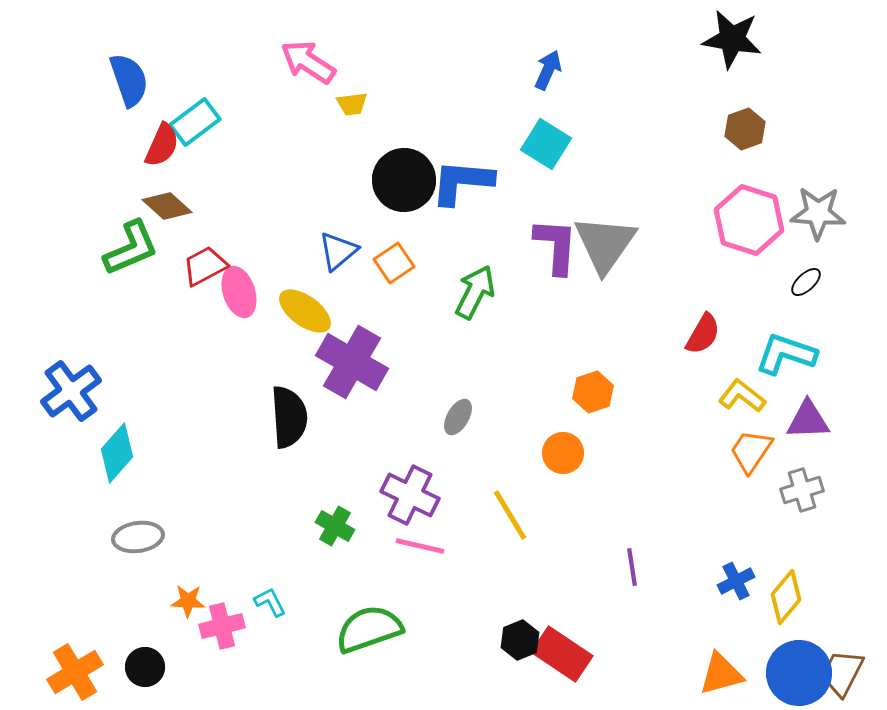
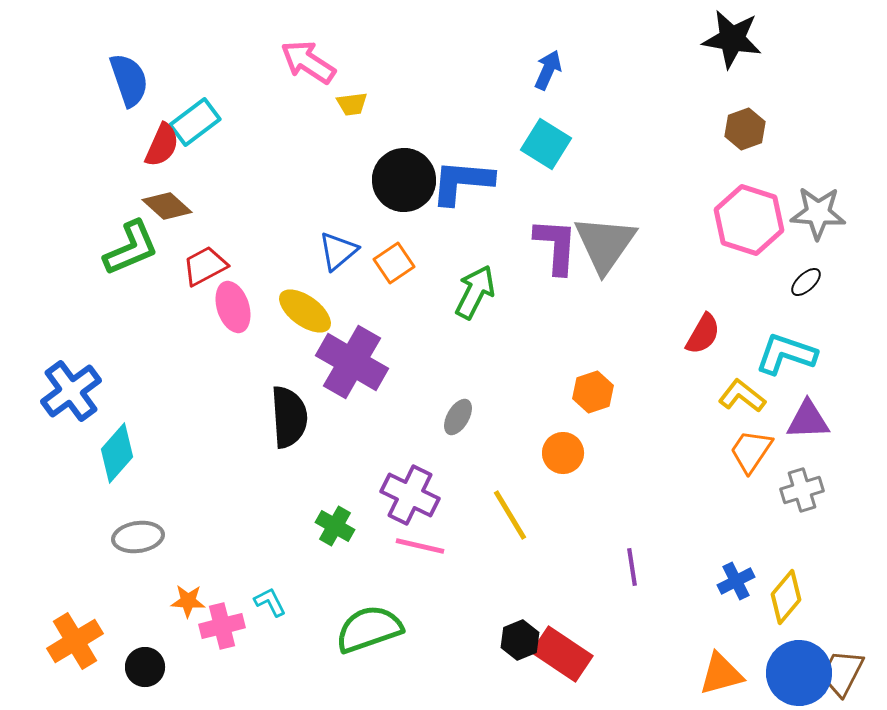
pink ellipse at (239, 292): moved 6 px left, 15 px down
orange cross at (75, 672): moved 31 px up
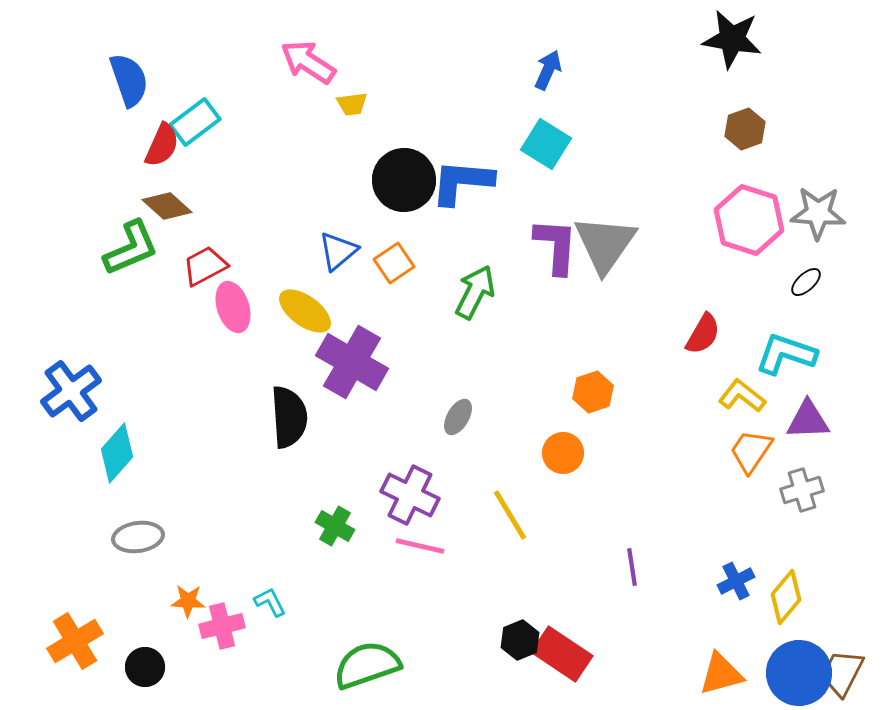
green semicircle at (369, 629): moved 2 px left, 36 px down
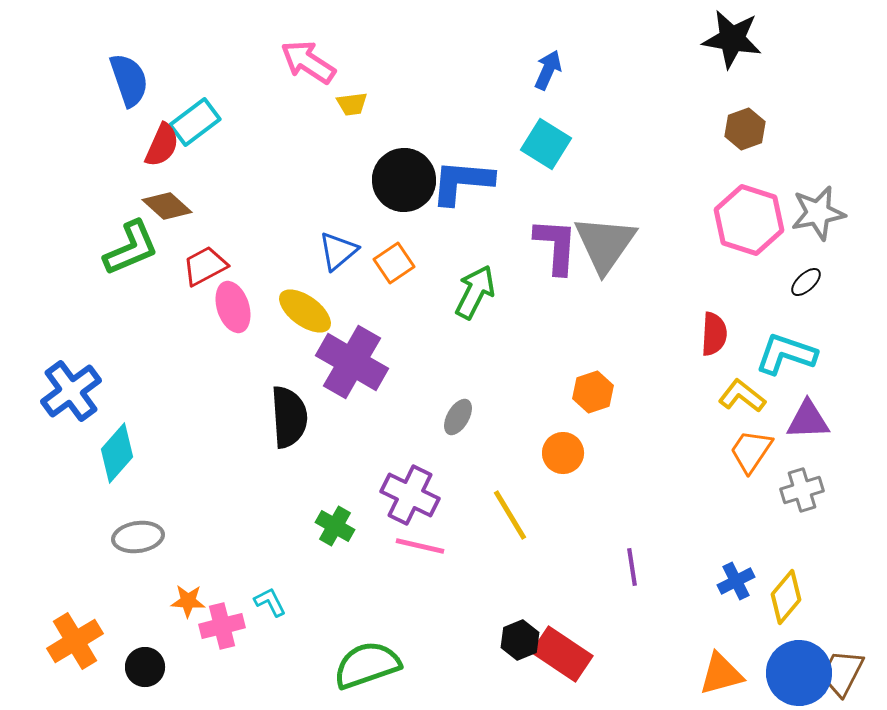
gray star at (818, 213): rotated 14 degrees counterclockwise
red semicircle at (703, 334): moved 11 px right; rotated 27 degrees counterclockwise
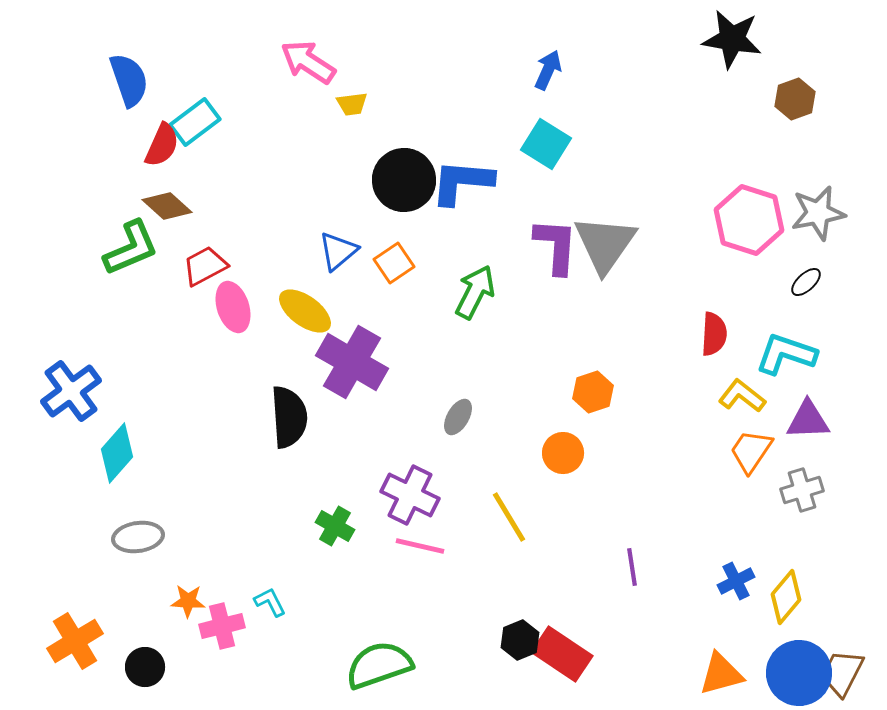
brown hexagon at (745, 129): moved 50 px right, 30 px up
yellow line at (510, 515): moved 1 px left, 2 px down
green semicircle at (367, 665): moved 12 px right
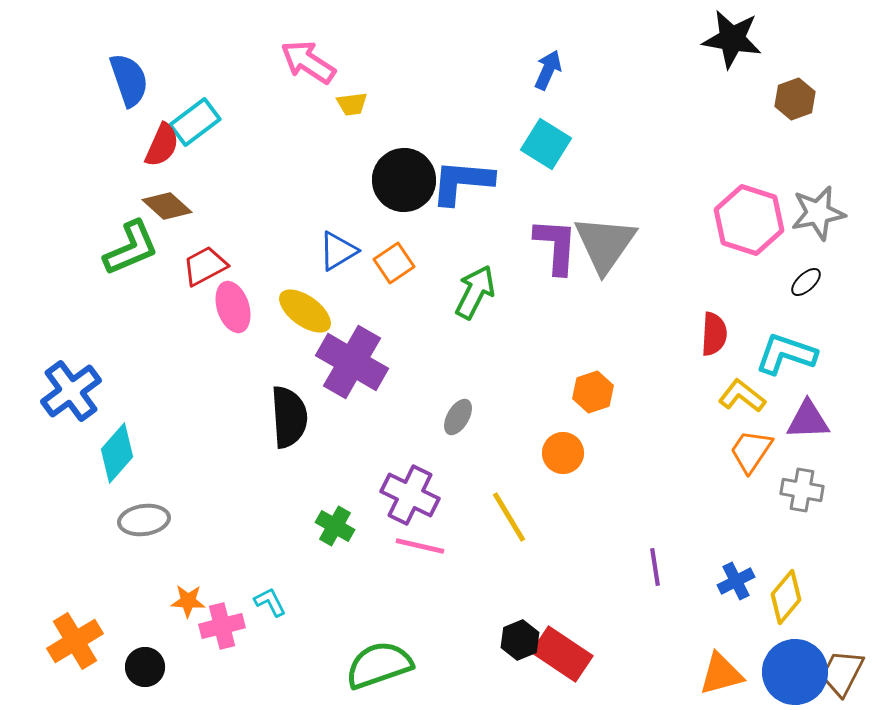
blue triangle at (338, 251): rotated 9 degrees clockwise
gray cross at (802, 490): rotated 27 degrees clockwise
gray ellipse at (138, 537): moved 6 px right, 17 px up
purple line at (632, 567): moved 23 px right
blue circle at (799, 673): moved 4 px left, 1 px up
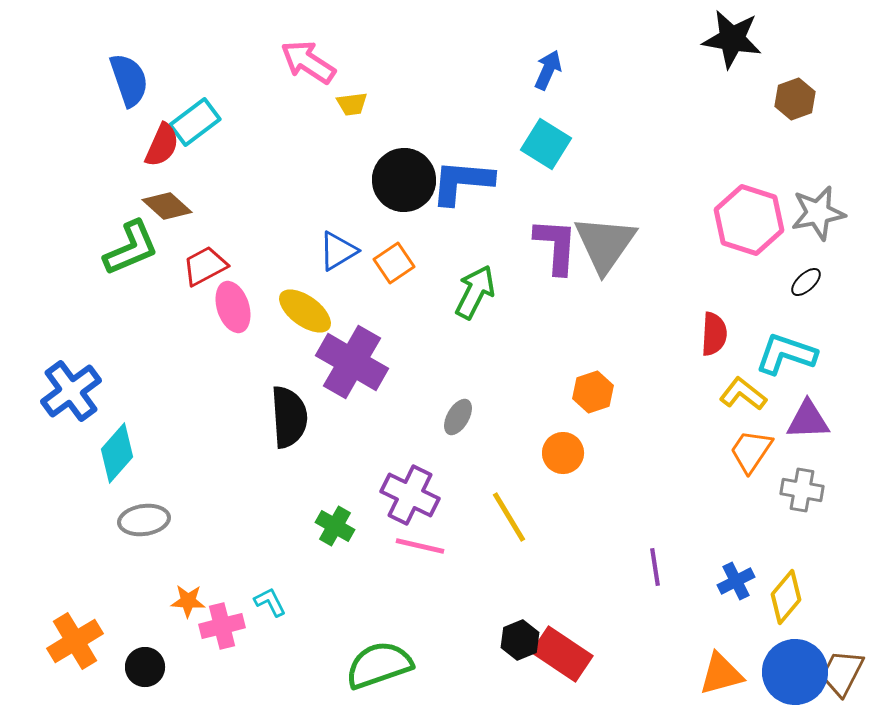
yellow L-shape at (742, 396): moved 1 px right, 2 px up
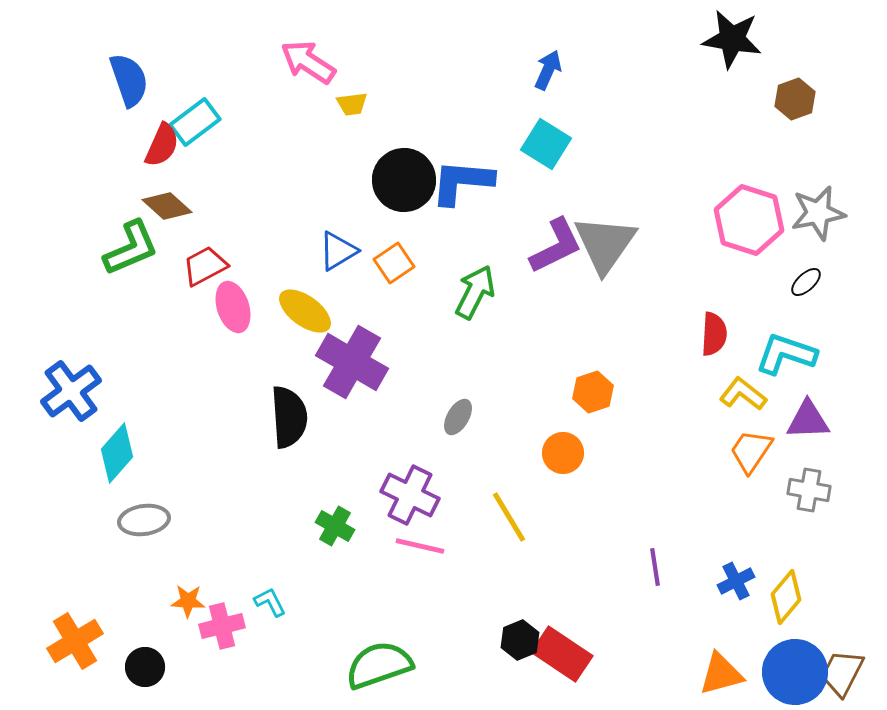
purple L-shape at (556, 246): rotated 60 degrees clockwise
gray cross at (802, 490): moved 7 px right
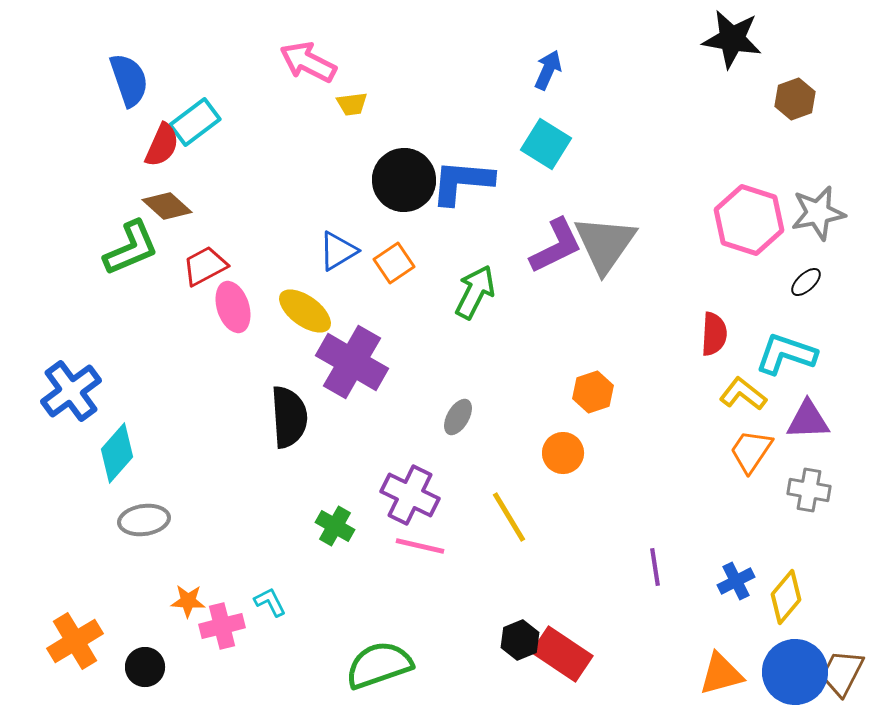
pink arrow at (308, 62): rotated 6 degrees counterclockwise
